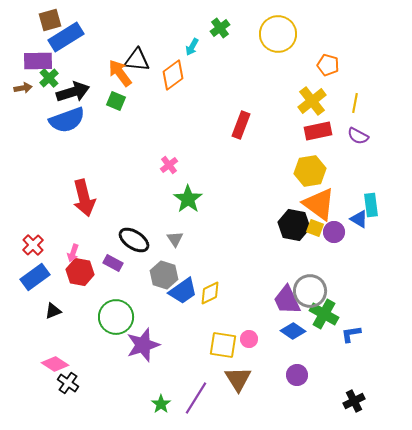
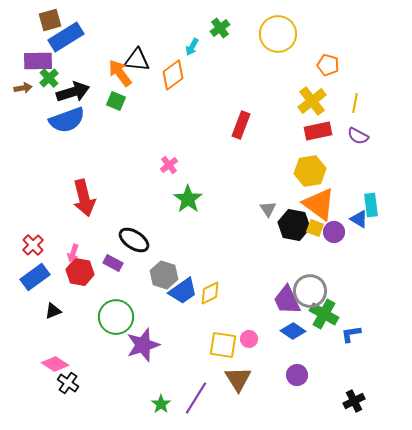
gray triangle at (175, 239): moved 93 px right, 30 px up
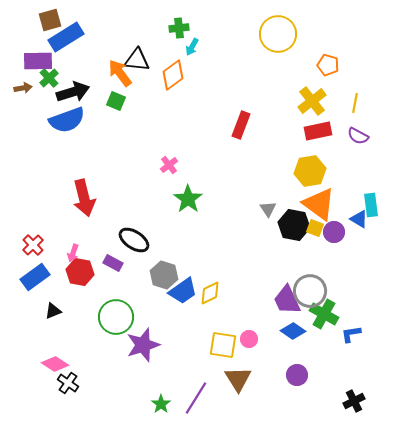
green cross at (220, 28): moved 41 px left; rotated 30 degrees clockwise
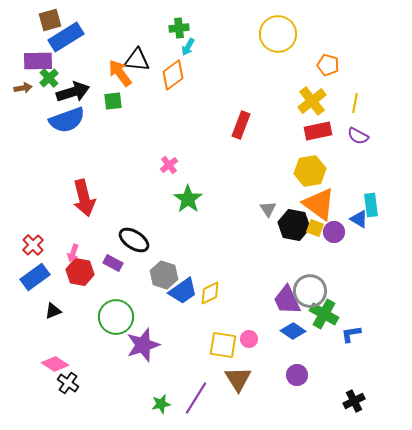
cyan arrow at (192, 47): moved 4 px left
green square at (116, 101): moved 3 px left; rotated 30 degrees counterclockwise
green star at (161, 404): rotated 24 degrees clockwise
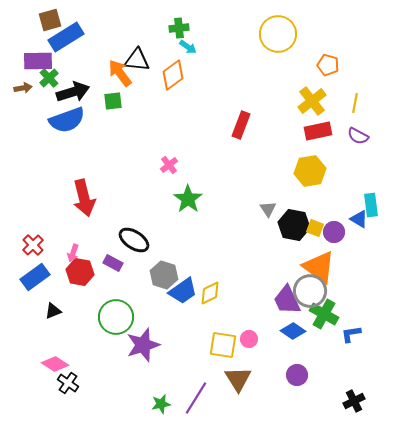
cyan arrow at (188, 47): rotated 84 degrees counterclockwise
orange triangle at (319, 204): moved 63 px down
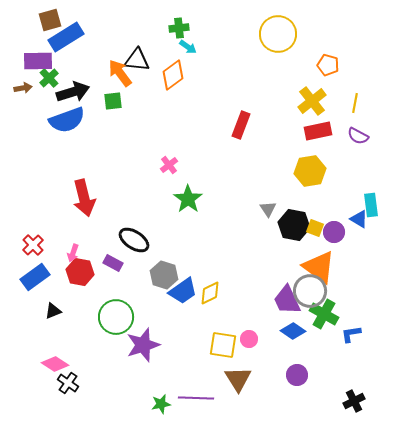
purple line at (196, 398): rotated 60 degrees clockwise
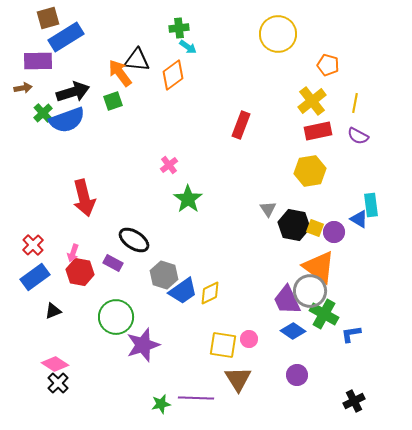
brown square at (50, 20): moved 2 px left, 2 px up
green cross at (49, 78): moved 6 px left, 35 px down
green square at (113, 101): rotated 12 degrees counterclockwise
black cross at (68, 383): moved 10 px left; rotated 10 degrees clockwise
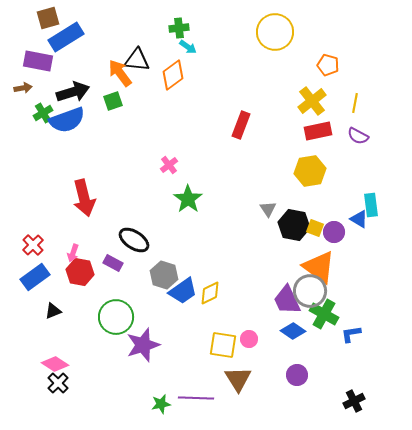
yellow circle at (278, 34): moved 3 px left, 2 px up
purple rectangle at (38, 61): rotated 12 degrees clockwise
green cross at (43, 113): rotated 12 degrees clockwise
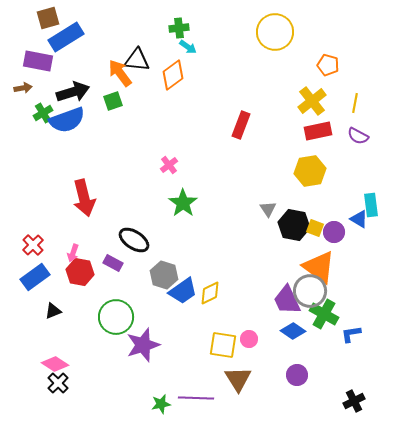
green star at (188, 199): moved 5 px left, 4 px down
